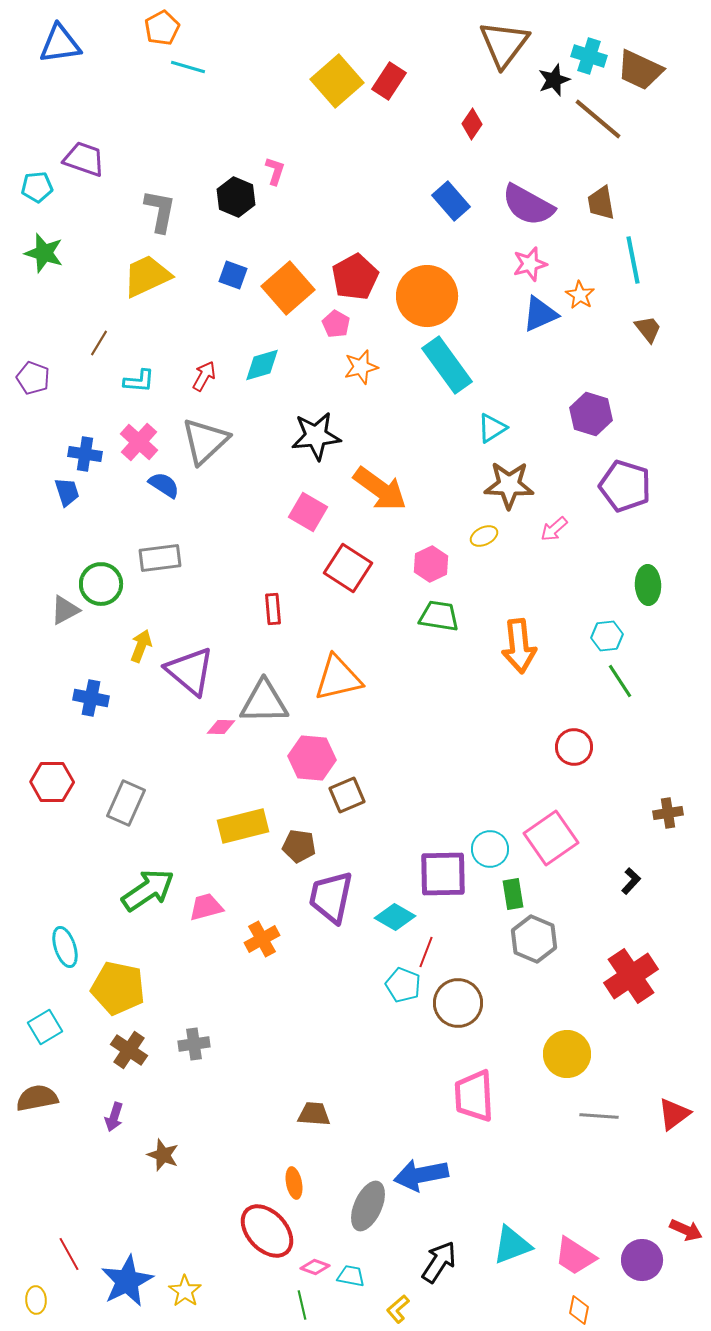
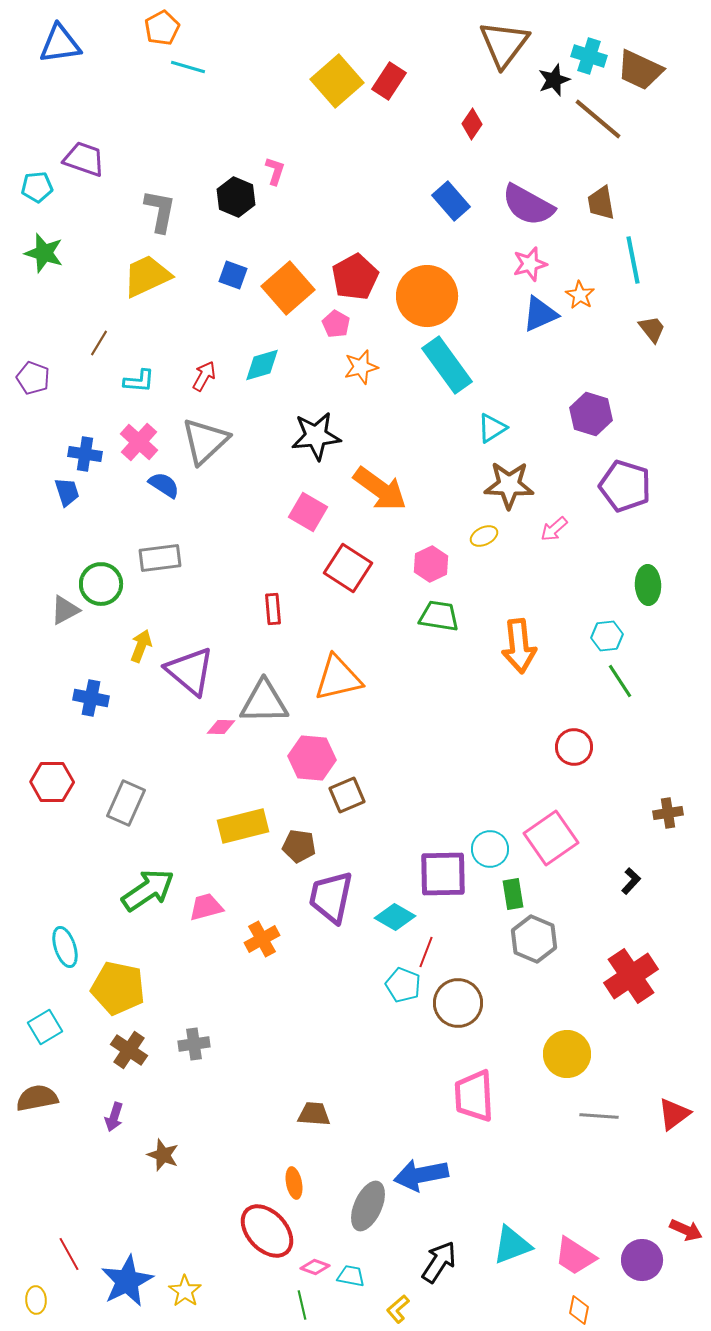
brown trapezoid at (648, 329): moved 4 px right
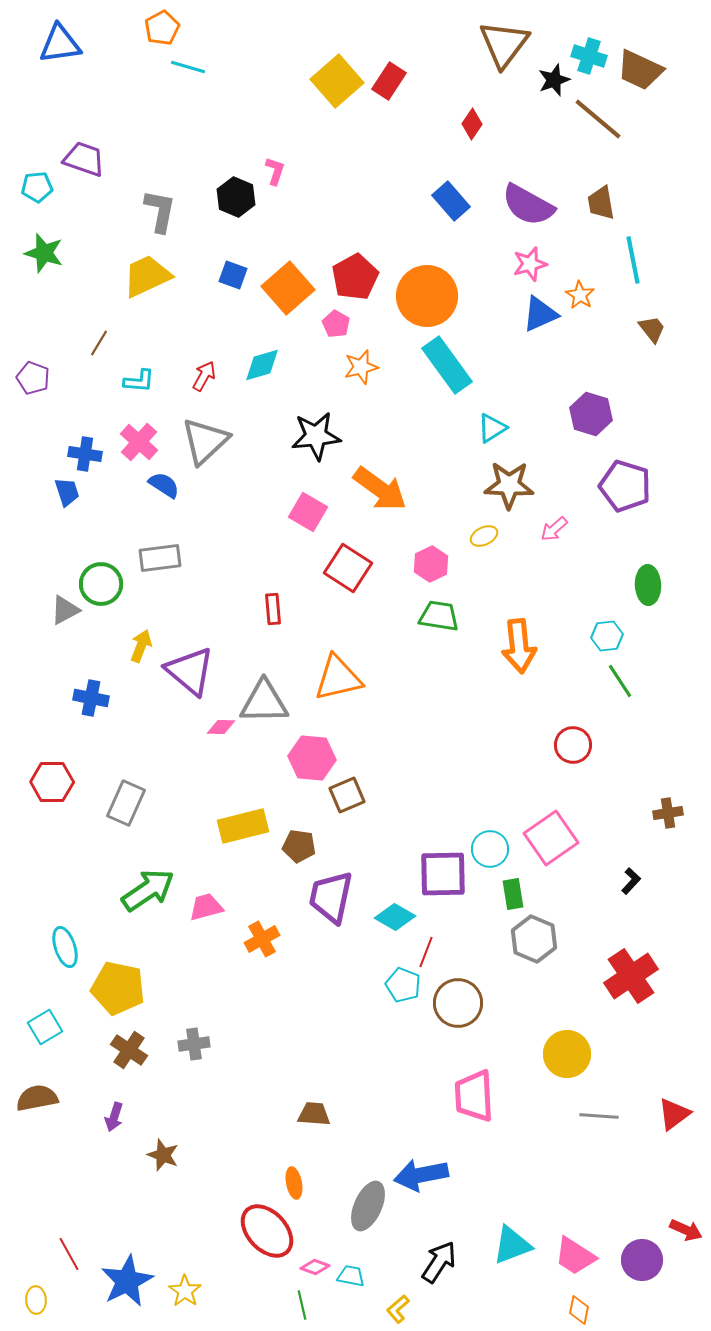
red circle at (574, 747): moved 1 px left, 2 px up
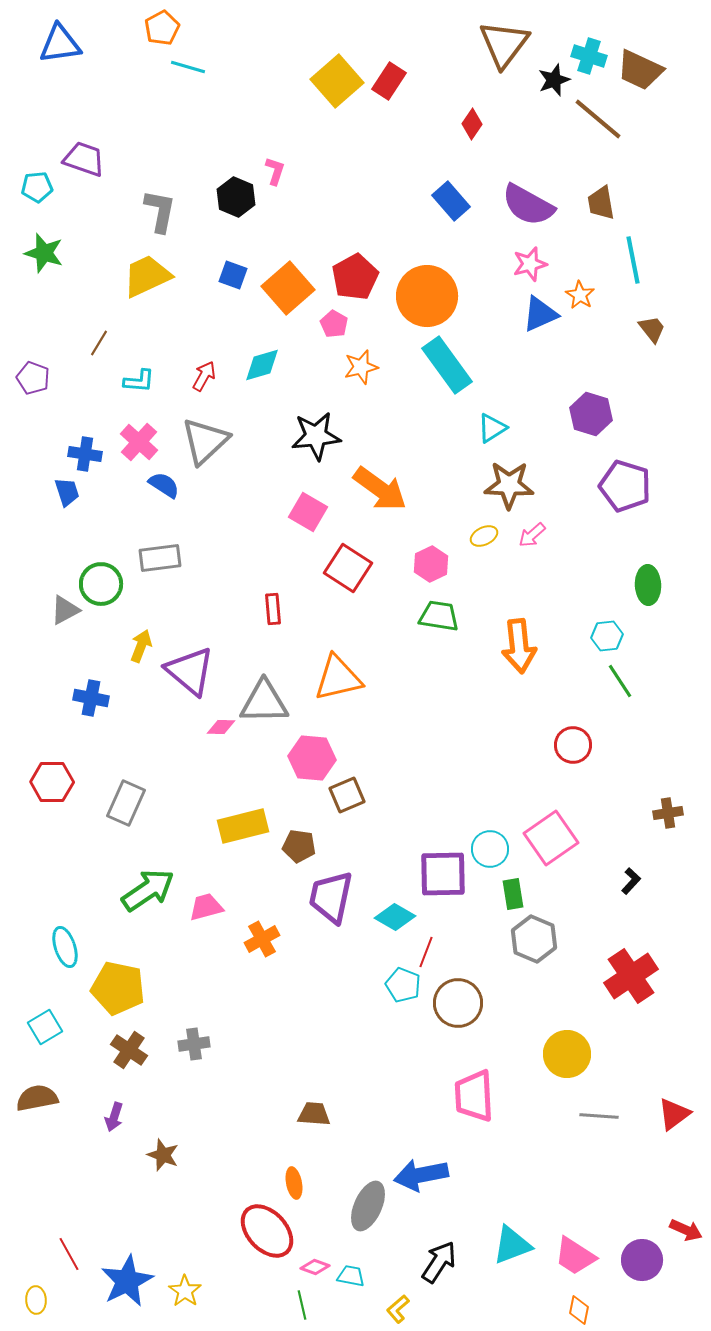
pink pentagon at (336, 324): moved 2 px left
pink arrow at (554, 529): moved 22 px left, 6 px down
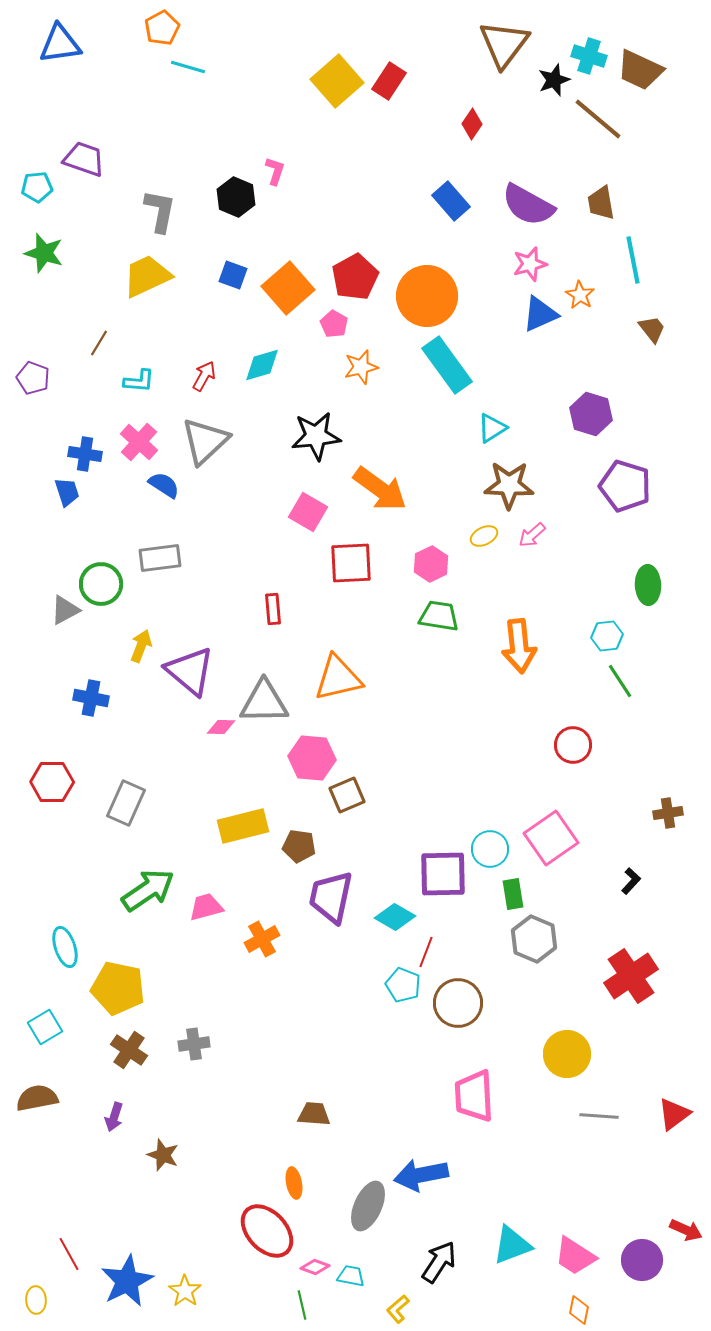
red square at (348, 568): moved 3 px right, 5 px up; rotated 36 degrees counterclockwise
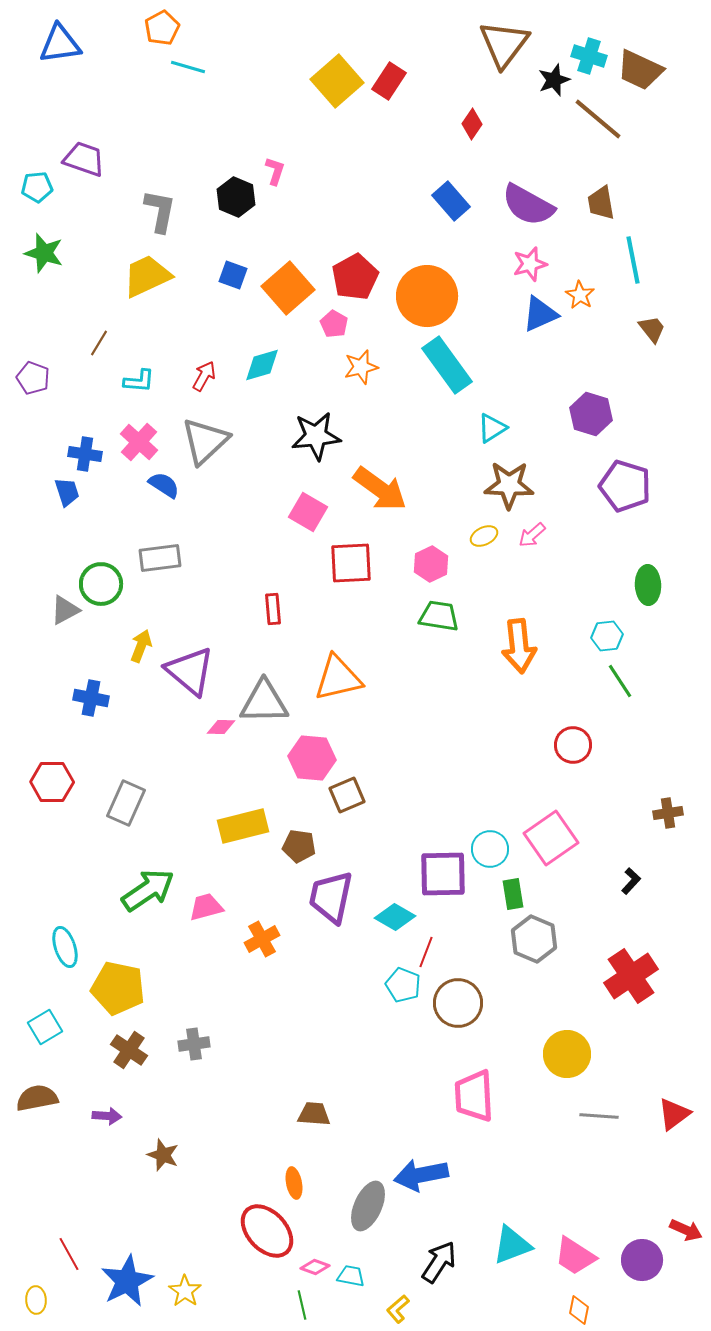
purple arrow at (114, 1117): moved 7 px left, 1 px up; rotated 104 degrees counterclockwise
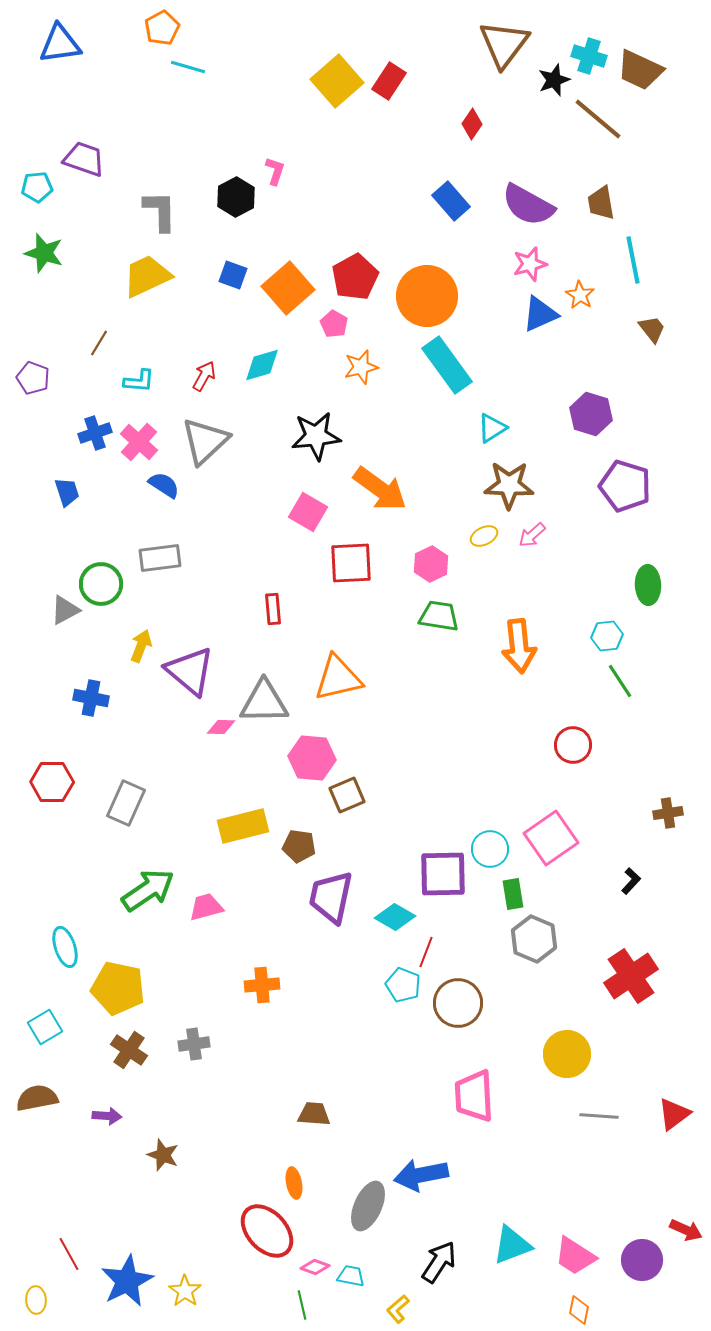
black hexagon at (236, 197): rotated 9 degrees clockwise
gray L-shape at (160, 211): rotated 12 degrees counterclockwise
blue cross at (85, 454): moved 10 px right, 21 px up; rotated 28 degrees counterclockwise
orange cross at (262, 939): moved 46 px down; rotated 24 degrees clockwise
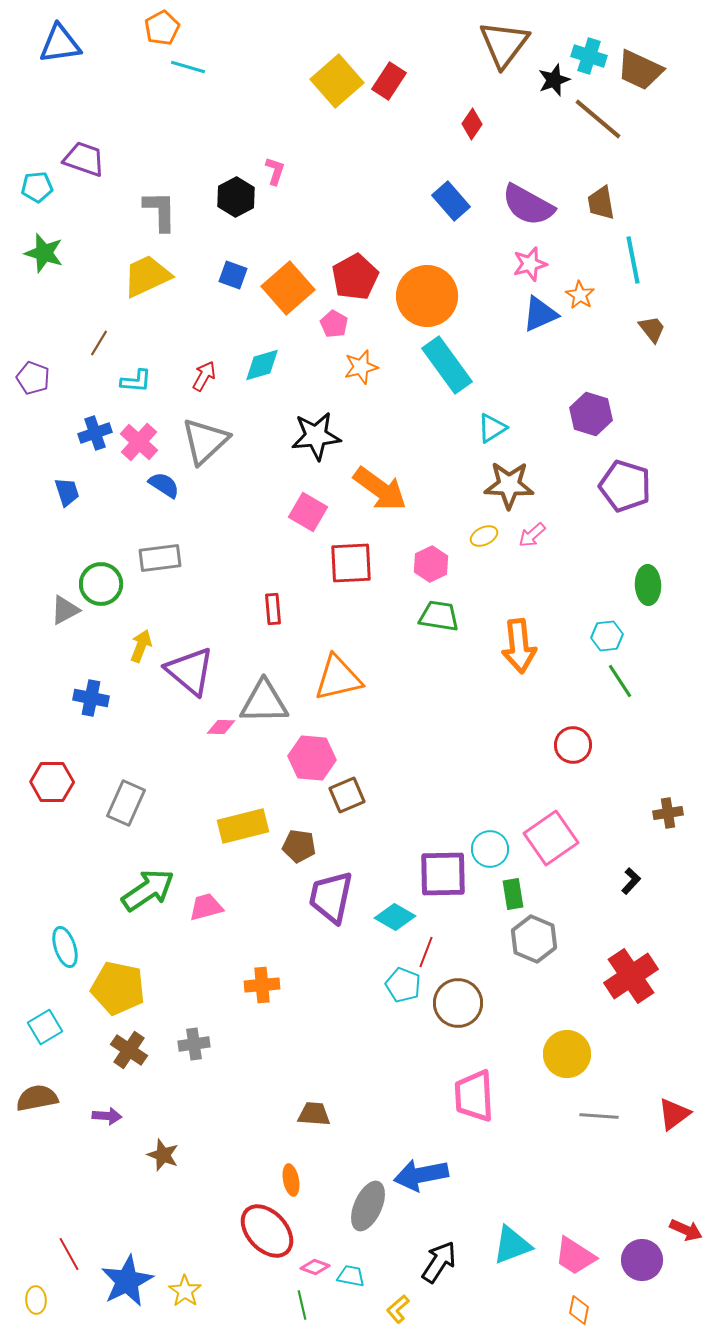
cyan L-shape at (139, 381): moved 3 px left
orange ellipse at (294, 1183): moved 3 px left, 3 px up
